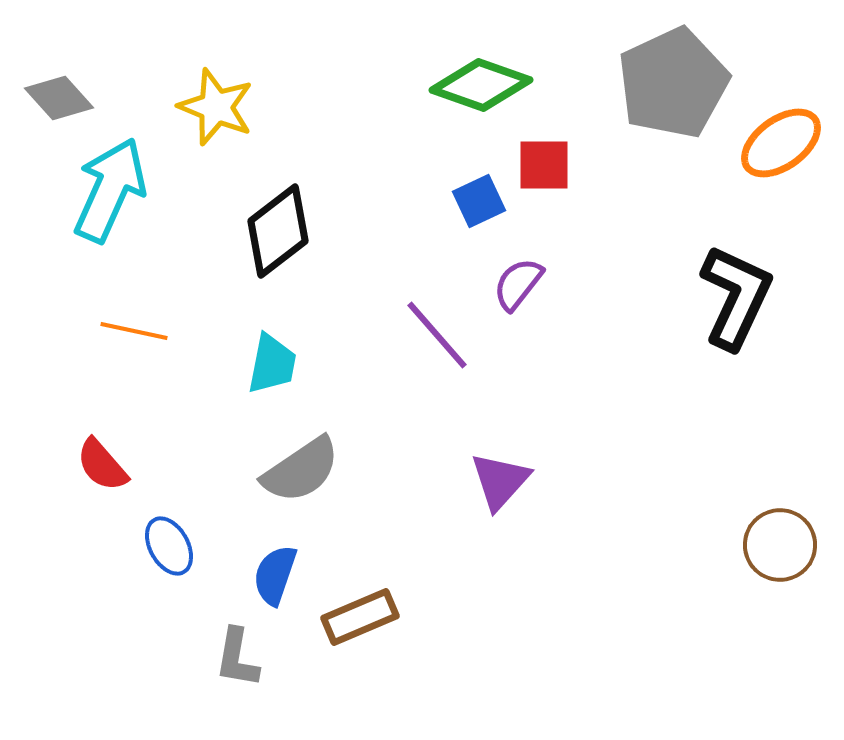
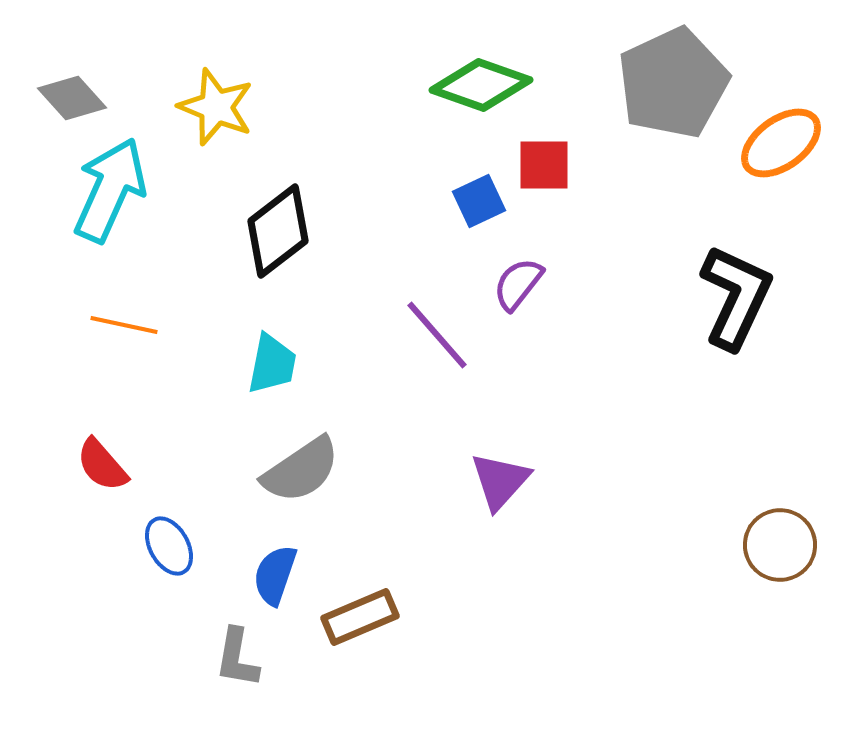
gray diamond: moved 13 px right
orange line: moved 10 px left, 6 px up
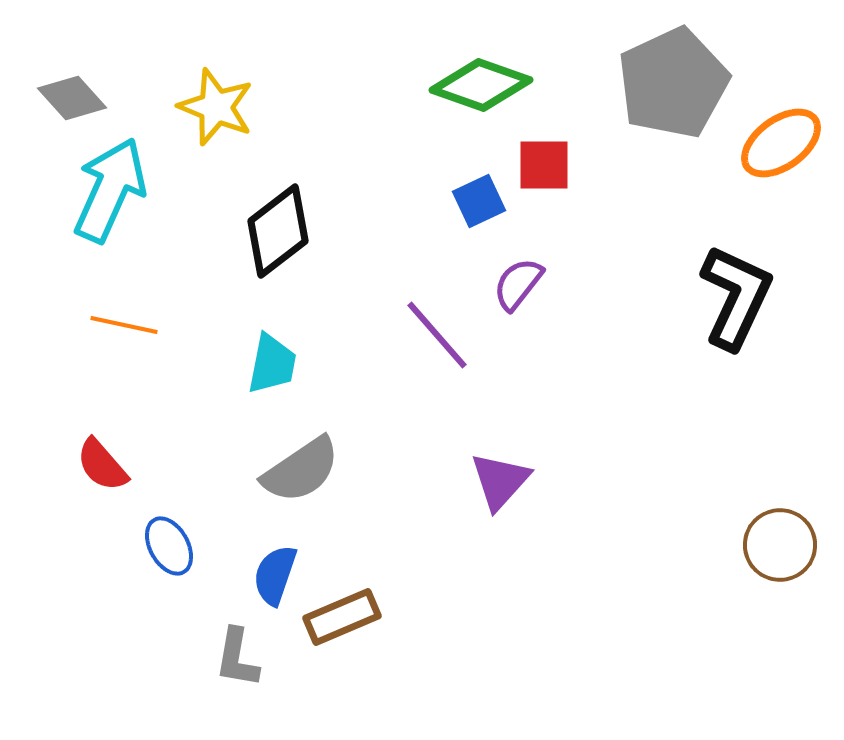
brown rectangle: moved 18 px left
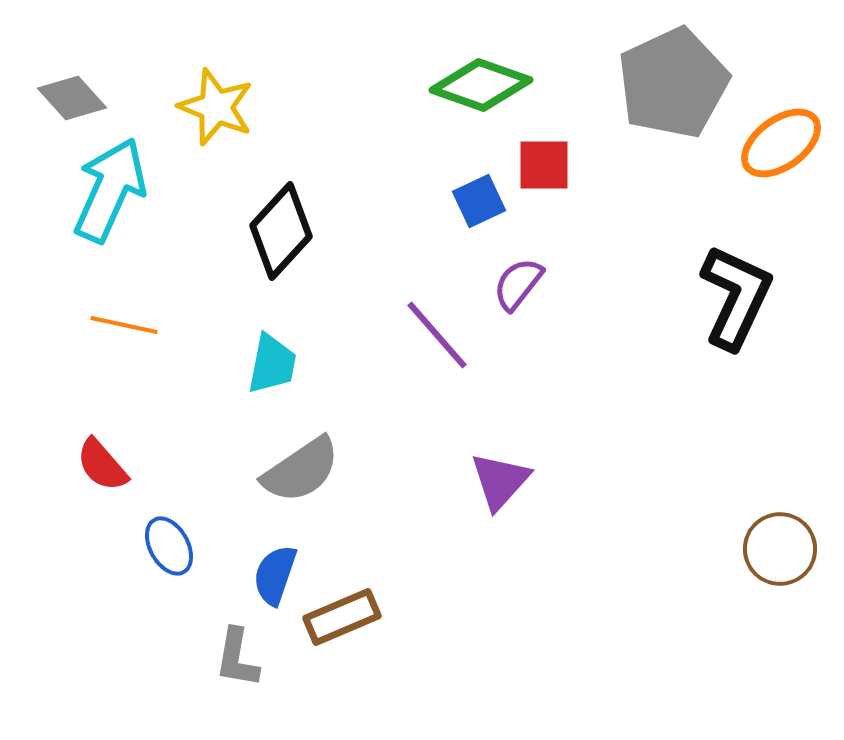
black diamond: moved 3 px right; rotated 10 degrees counterclockwise
brown circle: moved 4 px down
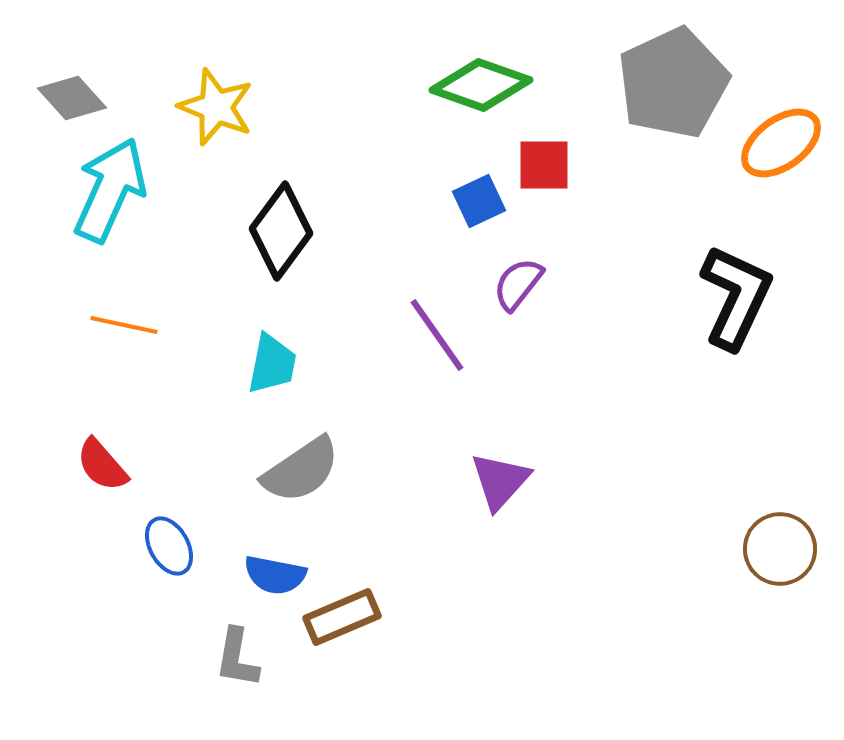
black diamond: rotated 6 degrees counterclockwise
purple line: rotated 6 degrees clockwise
blue semicircle: rotated 98 degrees counterclockwise
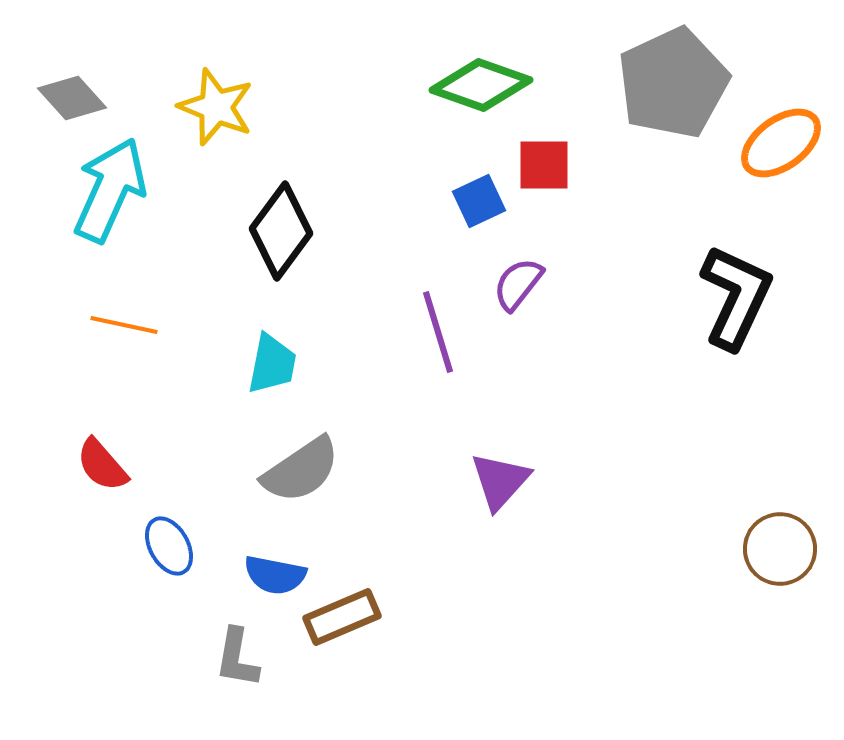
purple line: moved 1 px right, 3 px up; rotated 18 degrees clockwise
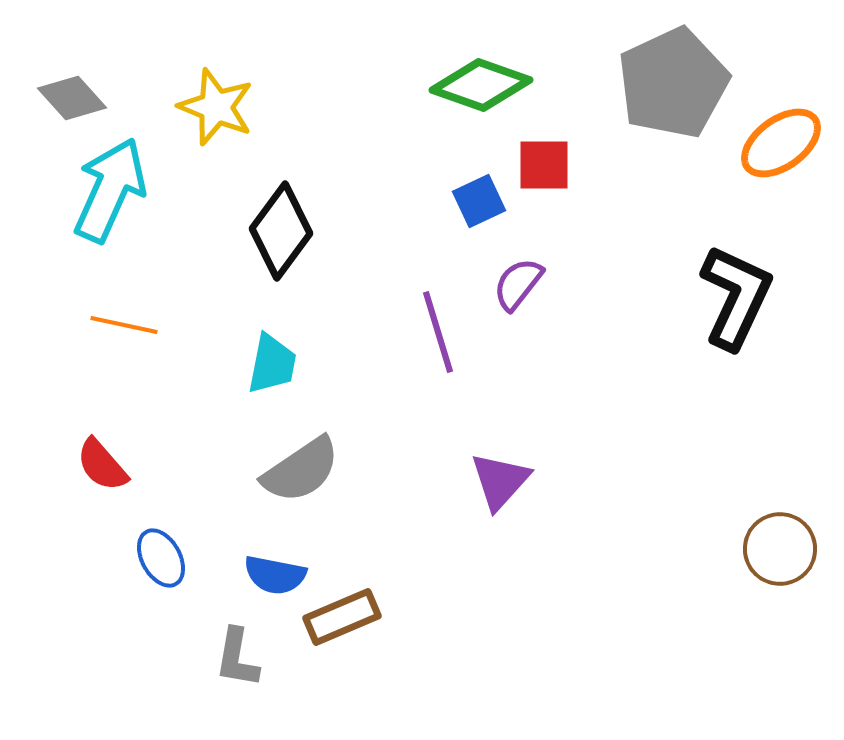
blue ellipse: moved 8 px left, 12 px down
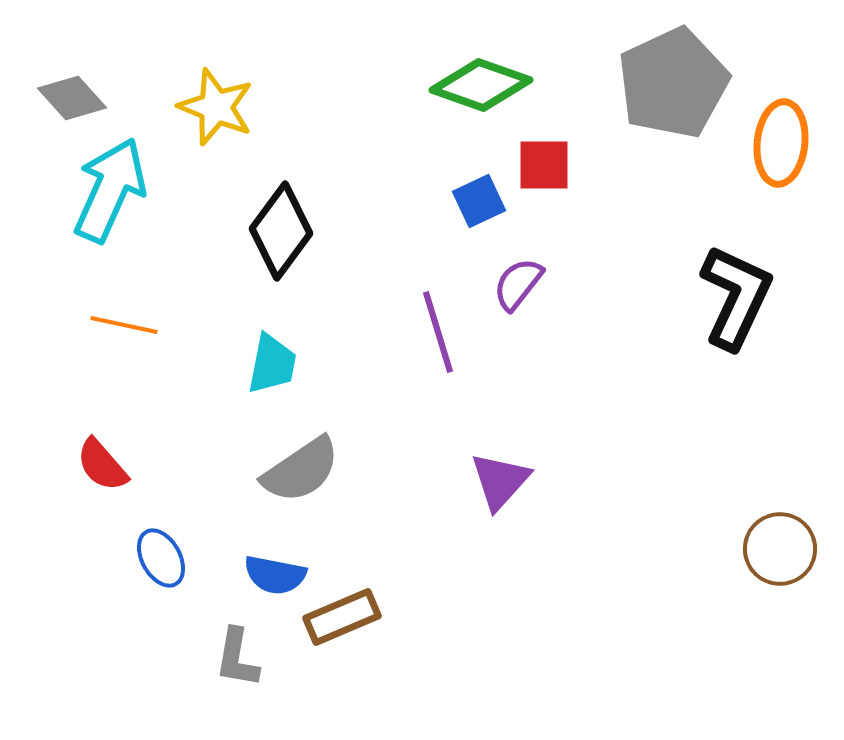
orange ellipse: rotated 48 degrees counterclockwise
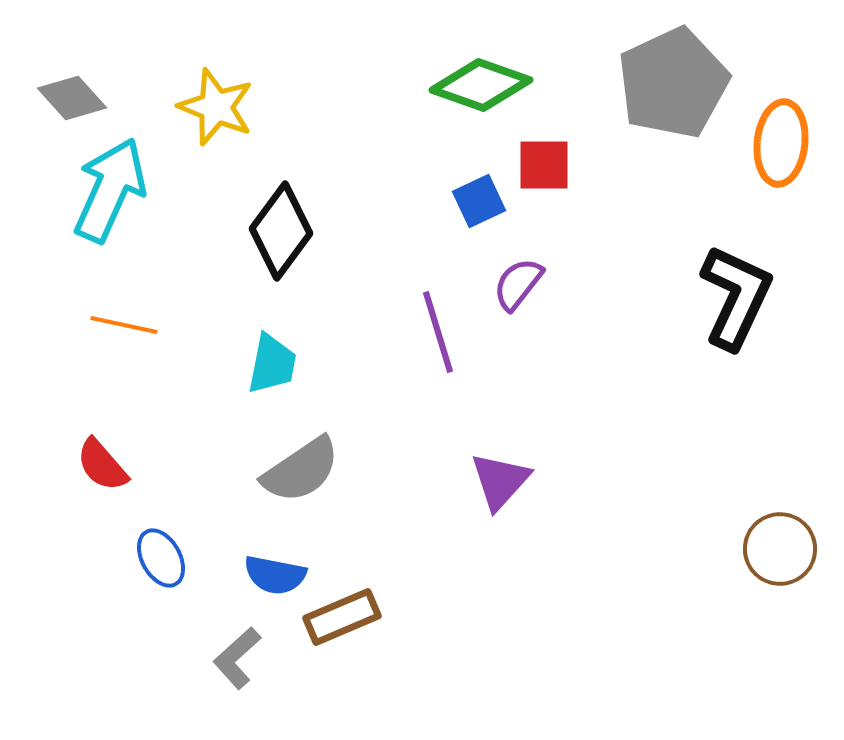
gray L-shape: rotated 38 degrees clockwise
